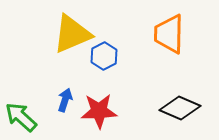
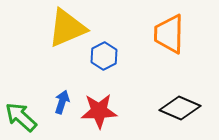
yellow triangle: moved 5 px left, 6 px up
blue arrow: moved 3 px left, 2 px down
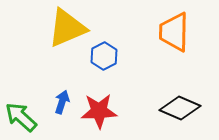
orange trapezoid: moved 5 px right, 2 px up
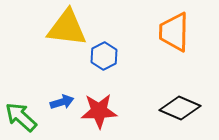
yellow triangle: rotated 30 degrees clockwise
blue arrow: rotated 55 degrees clockwise
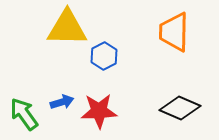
yellow triangle: rotated 6 degrees counterclockwise
green arrow: moved 3 px right, 3 px up; rotated 12 degrees clockwise
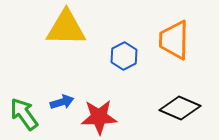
yellow triangle: moved 1 px left
orange trapezoid: moved 8 px down
blue hexagon: moved 20 px right
red star: moved 6 px down
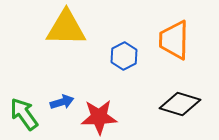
black diamond: moved 4 px up; rotated 6 degrees counterclockwise
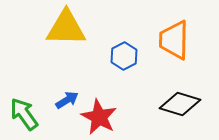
blue arrow: moved 5 px right, 2 px up; rotated 15 degrees counterclockwise
red star: rotated 30 degrees clockwise
